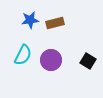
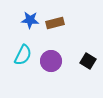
blue star: rotated 12 degrees clockwise
purple circle: moved 1 px down
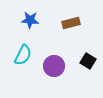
brown rectangle: moved 16 px right
purple circle: moved 3 px right, 5 px down
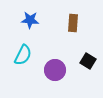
brown rectangle: moved 2 px right; rotated 72 degrees counterclockwise
purple circle: moved 1 px right, 4 px down
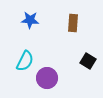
cyan semicircle: moved 2 px right, 6 px down
purple circle: moved 8 px left, 8 px down
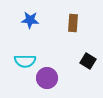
cyan semicircle: rotated 65 degrees clockwise
